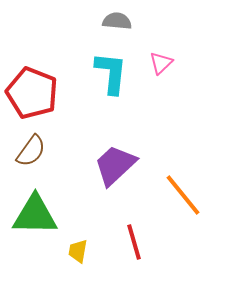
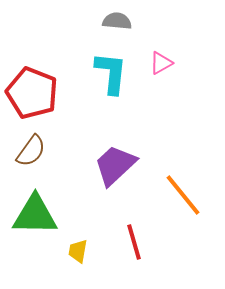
pink triangle: rotated 15 degrees clockwise
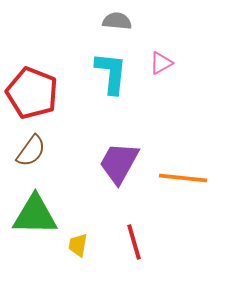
purple trapezoid: moved 4 px right, 2 px up; rotated 18 degrees counterclockwise
orange line: moved 17 px up; rotated 45 degrees counterclockwise
yellow trapezoid: moved 6 px up
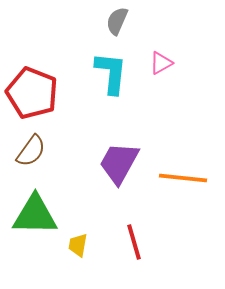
gray semicircle: rotated 72 degrees counterclockwise
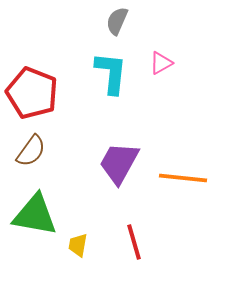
green triangle: rotated 9 degrees clockwise
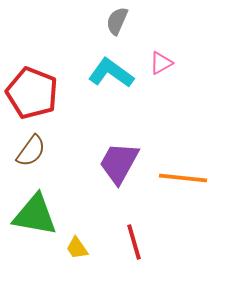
cyan L-shape: rotated 60 degrees counterclockwise
yellow trapezoid: moved 1 px left, 3 px down; rotated 45 degrees counterclockwise
